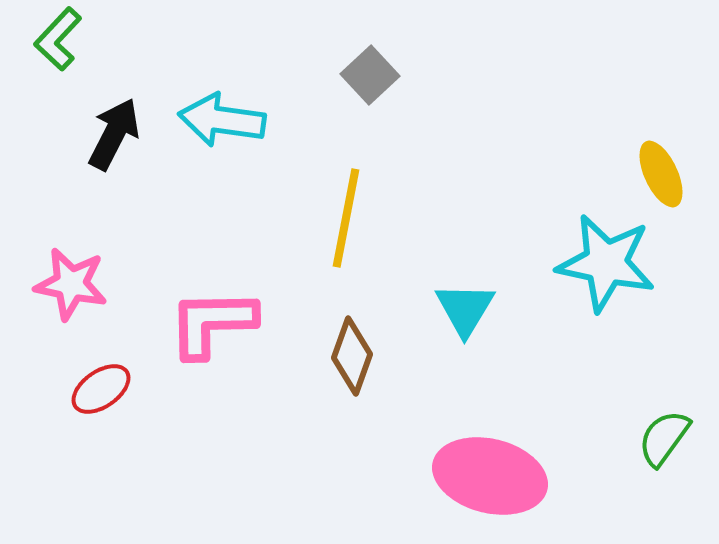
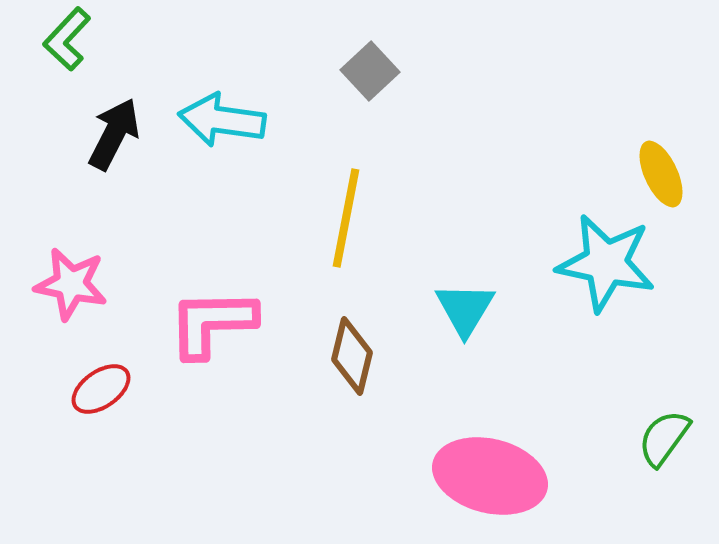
green L-shape: moved 9 px right
gray square: moved 4 px up
brown diamond: rotated 6 degrees counterclockwise
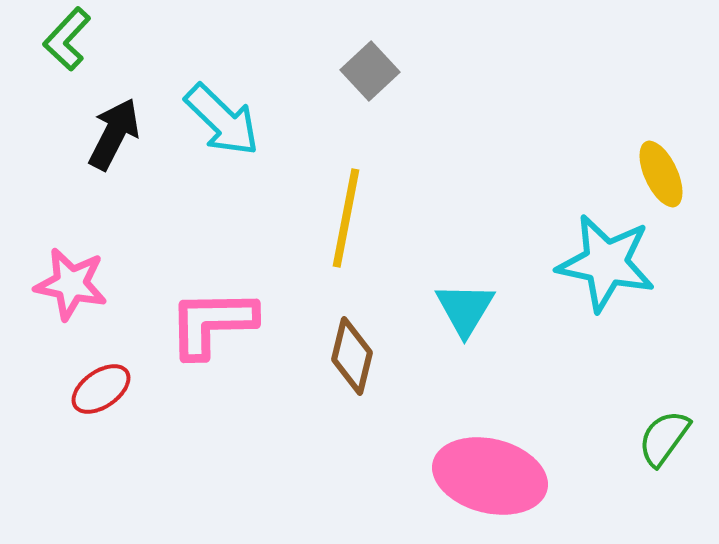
cyan arrow: rotated 144 degrees counterclockwise
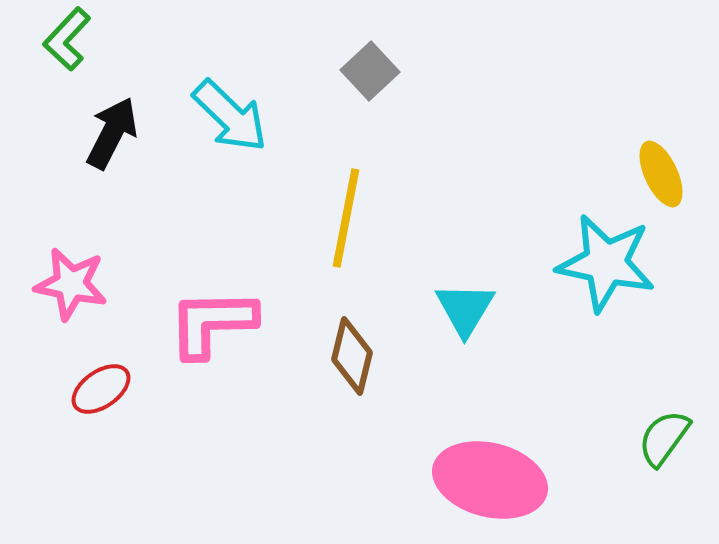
cyan arrow: moved 8 px right, 4 px up
black arrow: moved 2 px left, 1 px up
pink ellipse: moved 4 px down
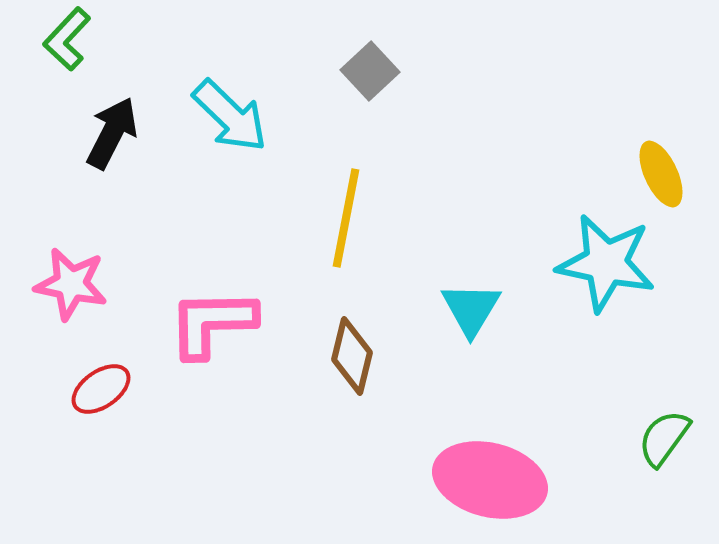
cyan triangle: moved 6 px right
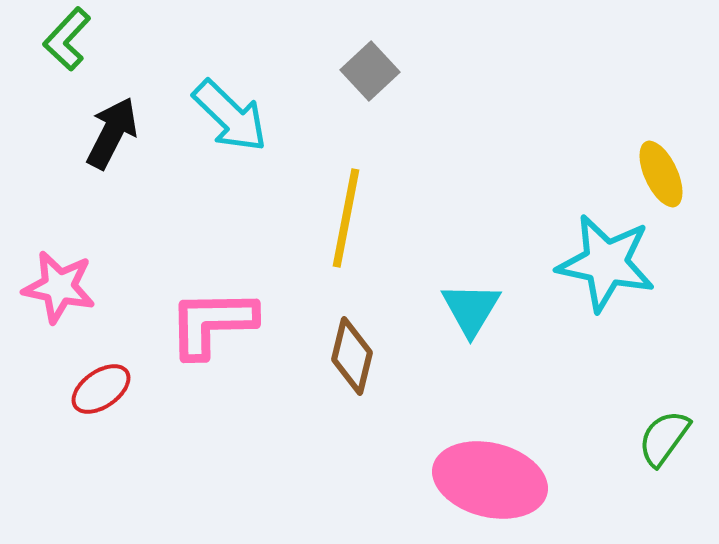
pink star: moved 12 px left, 3 px down
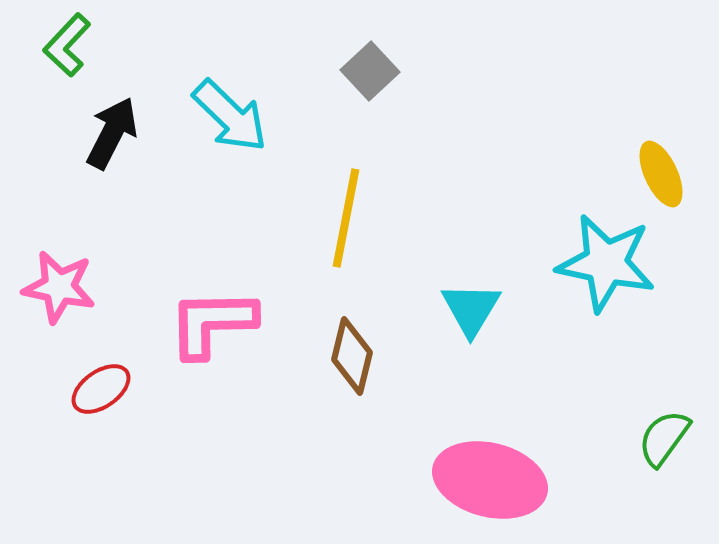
green L-shape: moved 6 px down
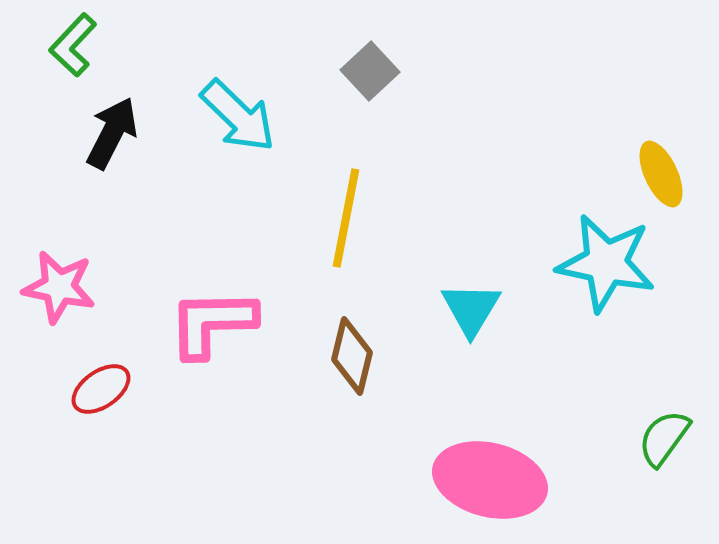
green L-shape: moved 6 px right
cyan arrow: moved 8 px right
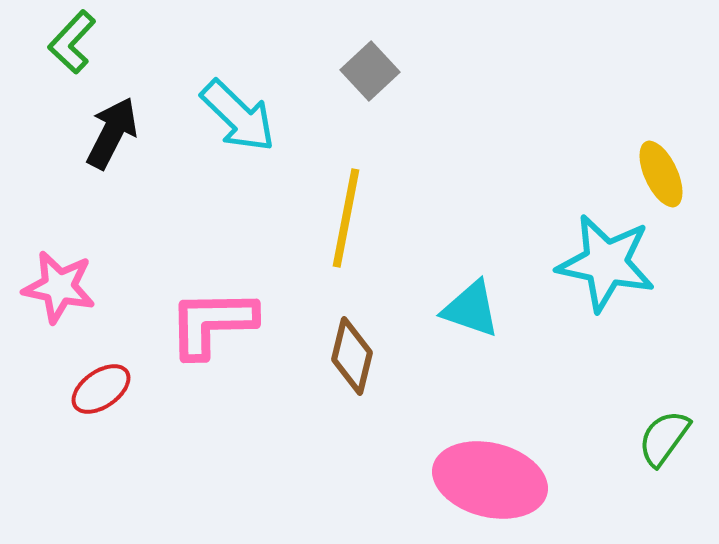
green L-shape: moved 1 px left, 3 px up
cyan triangle: rotated 42 degrees counterclockwise
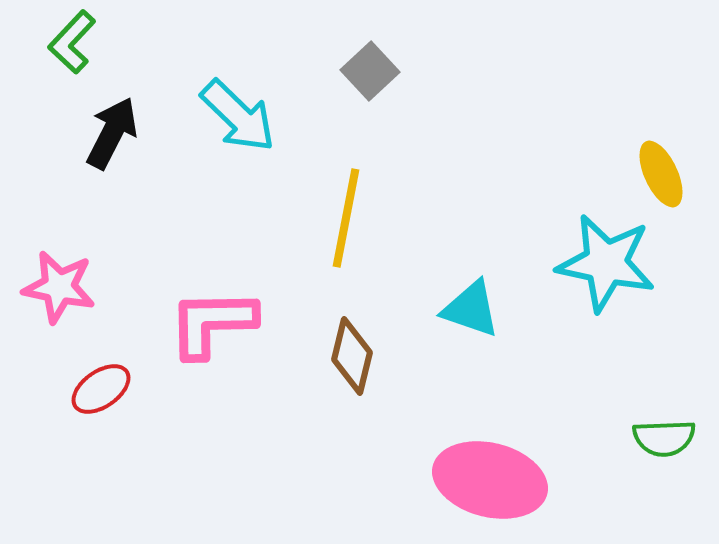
green semicircle: rotated 128 degrees counterclockwise
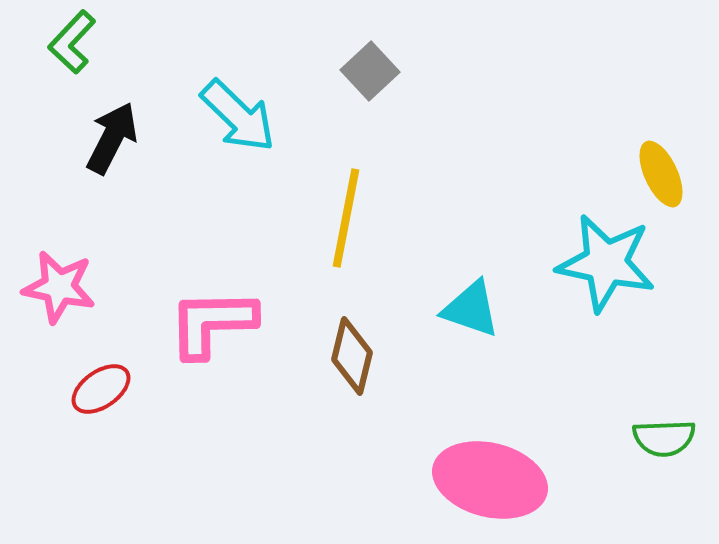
black arrow: moved 5 px down
